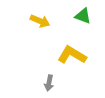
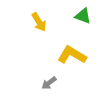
yellow arrow: moved 1 px left, 1 px down; rotated 36 degrees clockwise
gray arrow: rotated 42 degrees clockwise
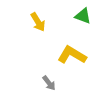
yellow arrow: moved 1 px left
gray arrow: rotated 91 degrees counterclockwise
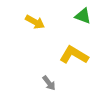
yellow arrow: moved 3 px left; rotated 30 degrees counterclockwise
yellow L-shape: moved 2 px right
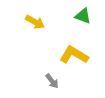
gray arrow: moved 3 px right, 2 px up
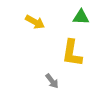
green triangle: moved 2 px left, 1 px down; rotated 18 degrees counterclockwise
yellow L-shape: moved 2 px left, 2 px up; rotated 112 degrees counterclockwise
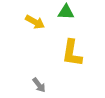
green triangle: moved 15 px left, 5 px up
gray arrow: moved 13 px left, 4 px down
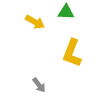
yellow L-shape: rotated 12 degrees clockwise
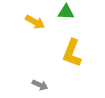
gray arrow: moved 1 px right; rotated 28 degrees counterclockwise
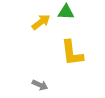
yellow arrow: moved 6 px right; rotated 66 degrees counterclockwise
yellow L-shape: rotated 28 degrees counterclockwise
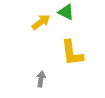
green triangle: rotated 24 degrees clockwise
gray arrow: moved 1 px right, 6 px up; rotated 105 degrees counterclockwise
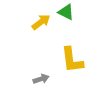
yellow L-shape: moved 7 px down
gray arrow: rotated 63 degrees clockwise
